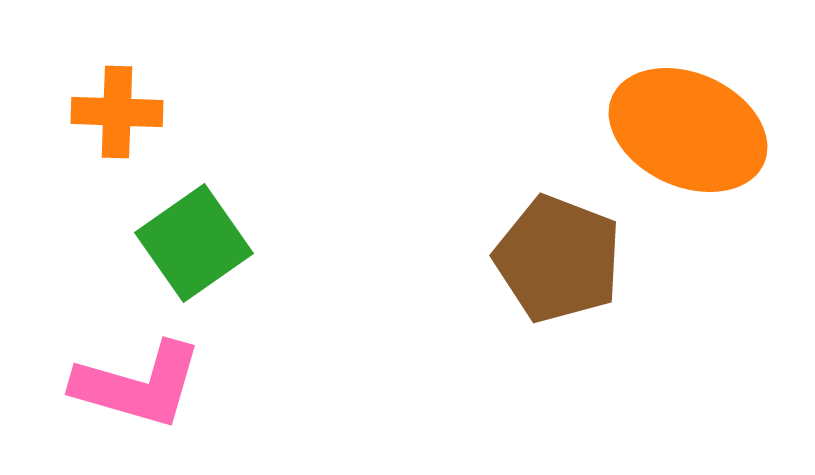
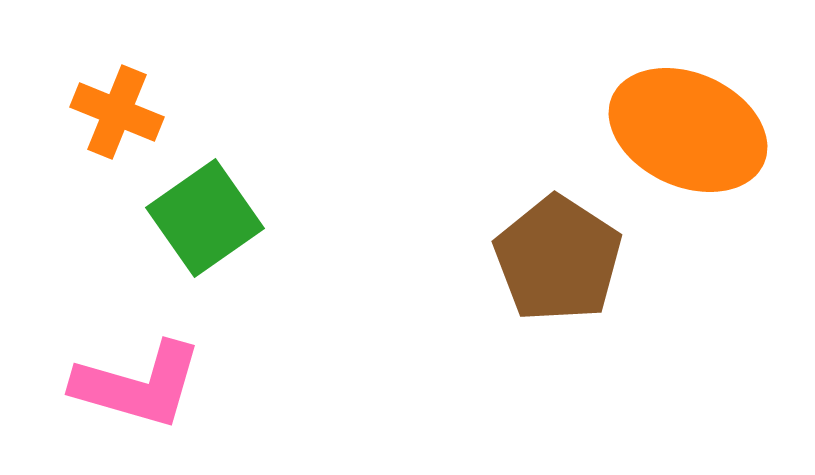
orange cross: rotated 20 degrees clockwise
green square: moved 11 px right, 25 px up
brown pentagon: rotated 12 degrees clockwise
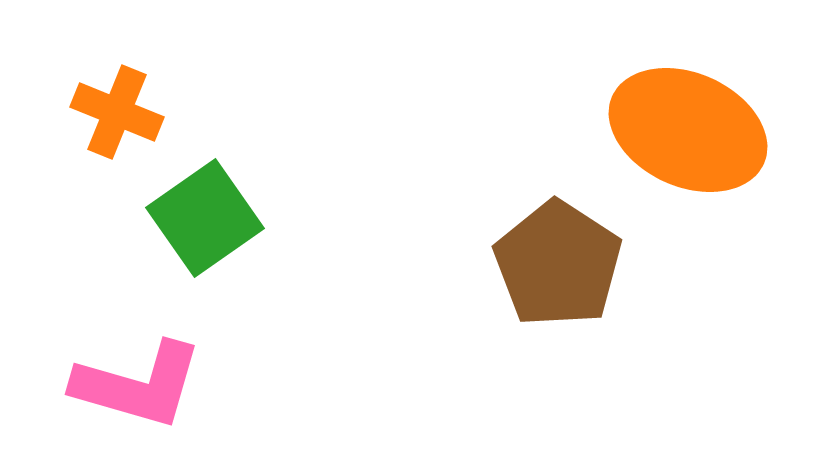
brown pentagon: moved 5 px down
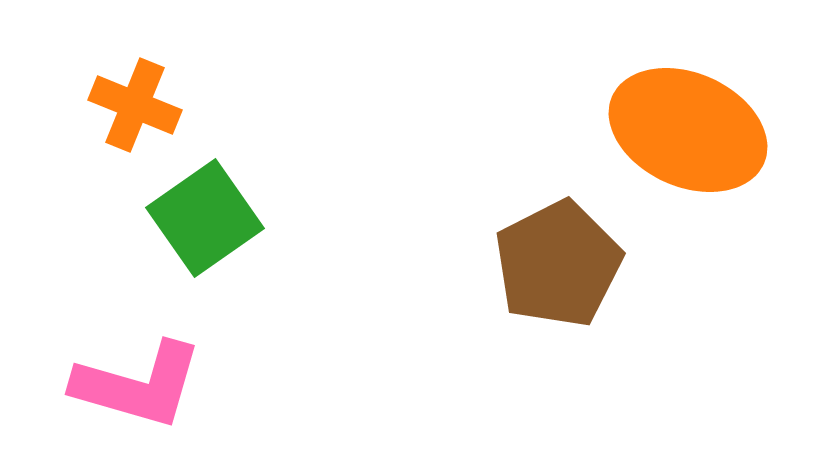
orange cross: moved 18 px right, 7 px up
brown pentagon: rotated 12 degrees clockwise
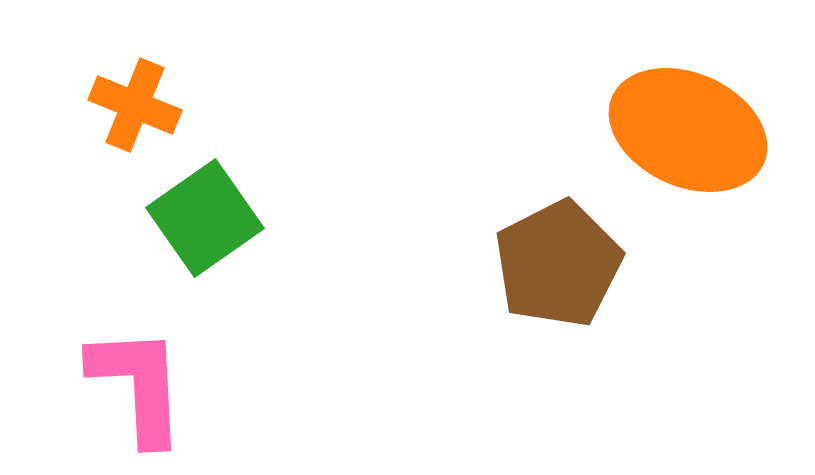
pink L-shape: rotated 109 degrees counterclockwise
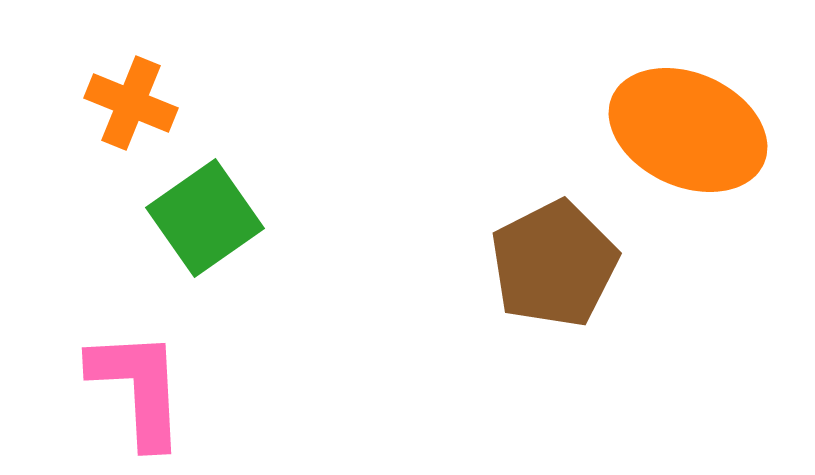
orange cross: moved 4 px left, 2 px up
brown pentagon: moved 4 px left
pink L-shape: moved 3 px down
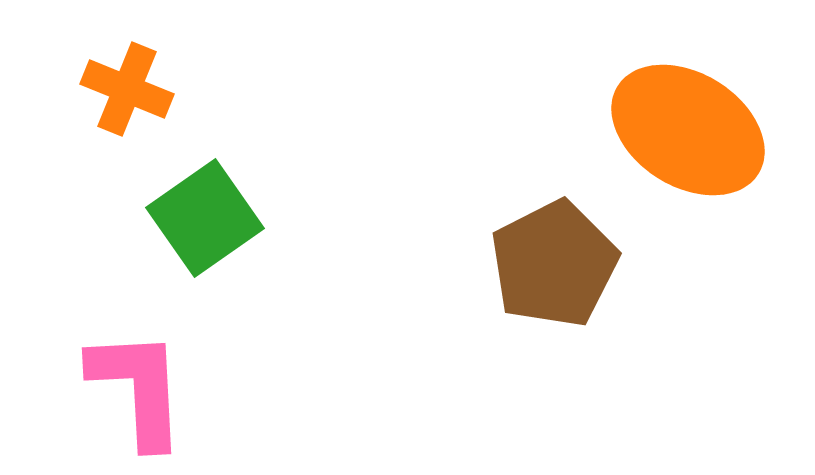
orange cross: moved 4 px left, 14 px up
orange ellipse: rotated 8 degrees clockwise
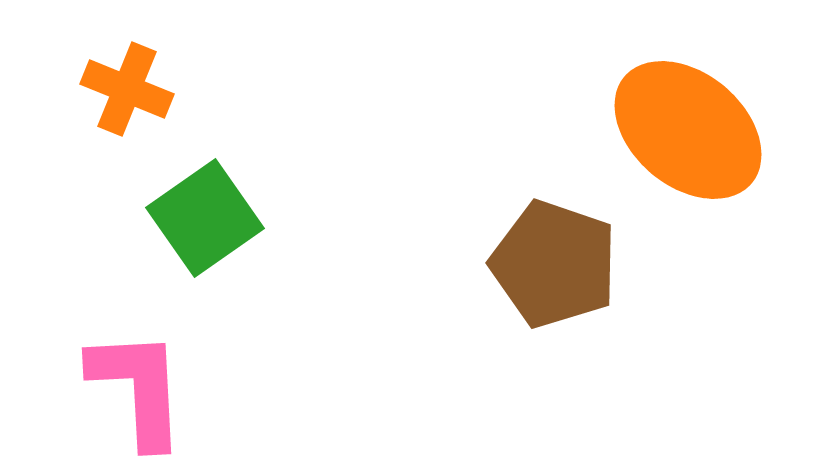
orange ellipse: rotated 8 degrees clockwise
brown pentagon: rotated 26 degrees counterclockwise
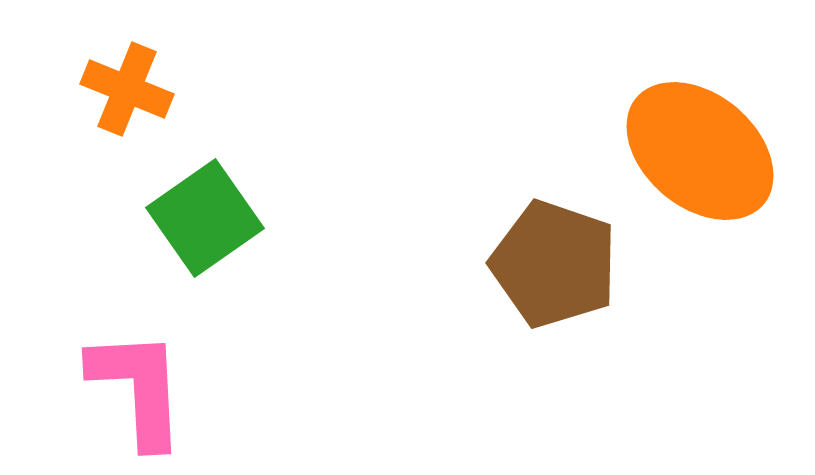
orange ellipse: moved 12 px right, 21 px down
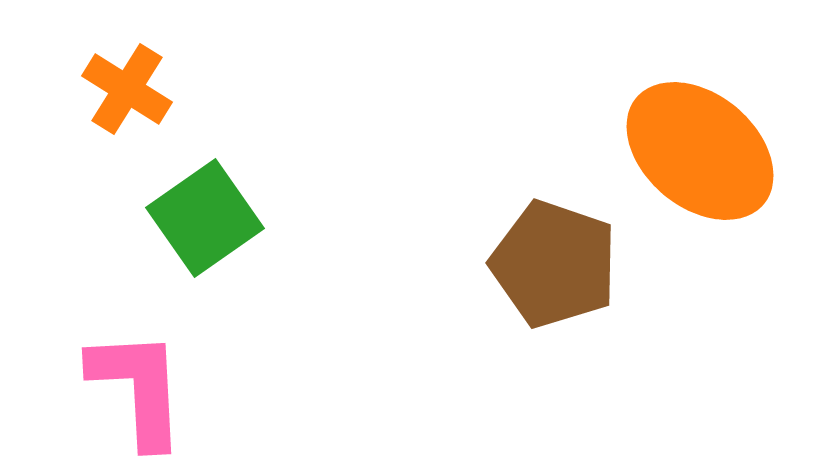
orange cross: rotated 10 degrees clockwise
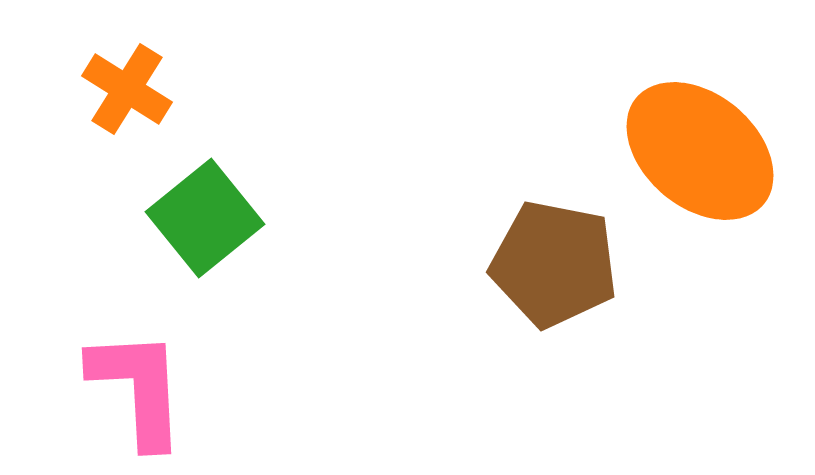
green square: rotated 4 degrees counterclockwise
brown pentagon: rotated 8 degrees counterclockwise
